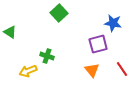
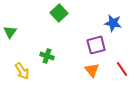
green triangle: rotated 32 degrees clockwise
purple square: moved 2 px left, 1 px down
yellow arrow: moved 6 px left; rotated 102 degrees counterclockwise
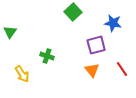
green square: moved 14 px right, 1 px up
yellow arrow: moved 3 px down
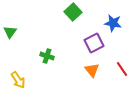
purple square: moved 2 px left, 2 px up; rotated 12 degrees counterclockwise
yellow arrow: moved 4 px left, 6 px down
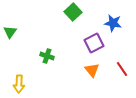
yellow arrow: moved 1 px right, 4 px down; rotated 36 degrees clockwise
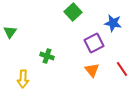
yellow arrow: moved 4 px right, 5 px up
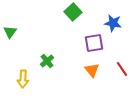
purple square: rotated 18 degrees clockwise
green cross: moved 5 px down; rotated 32 degrees clockwise
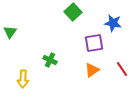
green cross: moved 3 px right, 1 px up; rotated 24 degrees counterclockwise
orange triangle: rotated 35 degrees clockwise
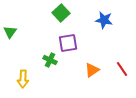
green square: moved 12 px left, 1 px down
blue star: moved 9 px left, 3 px up
purple square: moved 26 px left
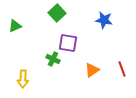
green square: moved 4 px left
green triangle: moved 5 px right, 6 px up; rotated 32 degrees clockwise
purple square: rotated 18 degrees clockwise
green cross: moved 3 px right, 1 px up
red line: rotated 14 degrees clockwise
